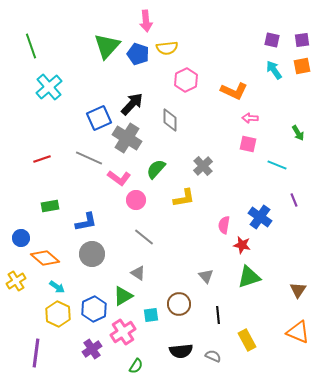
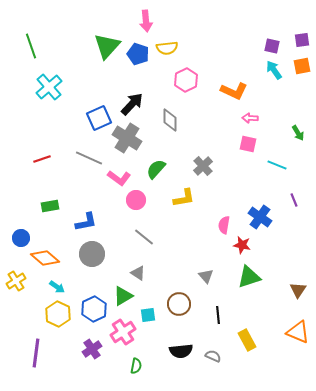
purple square at (272, 40): moved 6 px down
cyan square at (151, 315): moved 3 px left
green semicircle at (136, 366): rotated 21 degrees counterclockwise
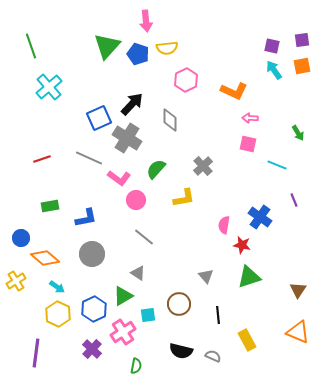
blue L-shape at (86, 222): moved 4 px up
purple cross at (92, 349): rotated 12 degrees counterclockwise
black semicircle at (181, 351): rotated 20 degrees clockwise
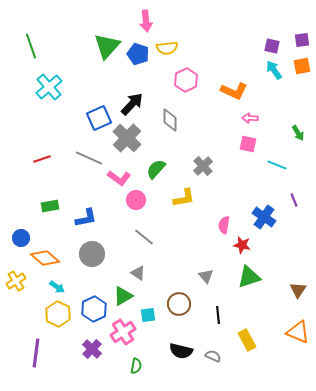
gray cross at (127, 138): rotated 12 degrees clockwise
blue cross at (260, 217): moved 4 px right
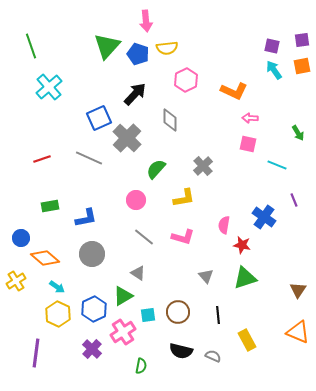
black arrow at (132, 104): moved 3 px right, 10 px up
pink L-shape at (119, 178): moved 64 px right, 59 px down; rotated 20 degrees counterclockwise
green triangle at (249, 277): moved 4 px left, 1 px down
brown circle at (179, 304): moved 1 px left, 8 px down
green semicircle at (136, 366): moved 5 px right
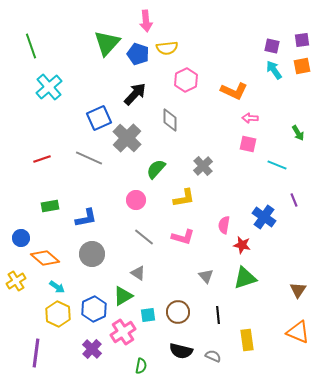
green triangle at (107, 46): moved 3 px up
yellow rectangle at (247, 340): rotated 20 degrees clockwise
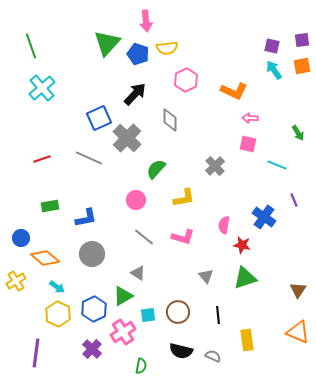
cyan cross at (49, 87): moved 7 px left, 1 px down
gray cross at (203, 166): moved 12 px right
